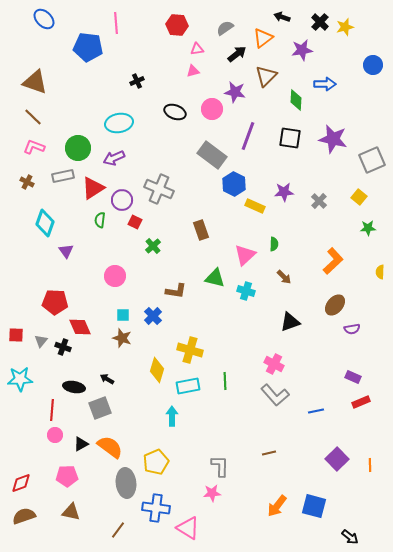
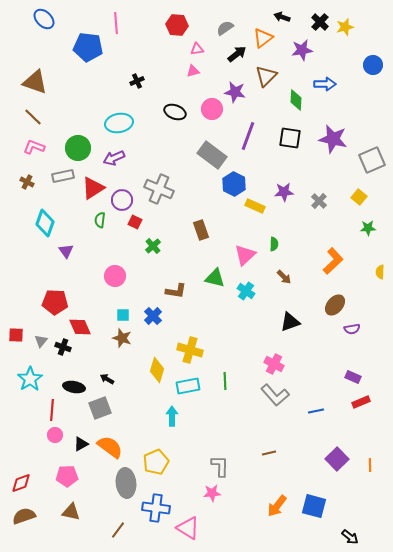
cyan cross at (246, 291): rotated 18 degrees clockwise
cyan star at (20, 379): moved 10 px right; rotated 30 degrees counterclockwise
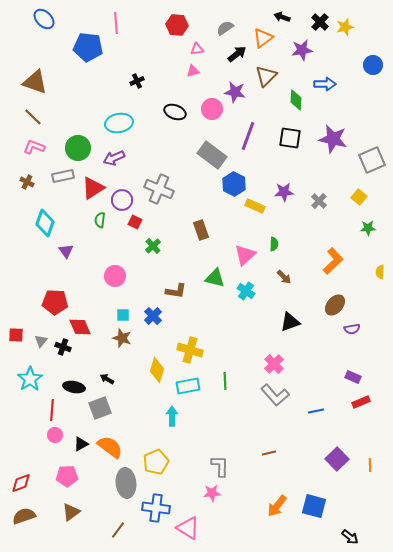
pink cross at (274, 364): rotated 18 degrees clockwise
brown triangle at (71, 512): rotated 48 degrees counterclockwise
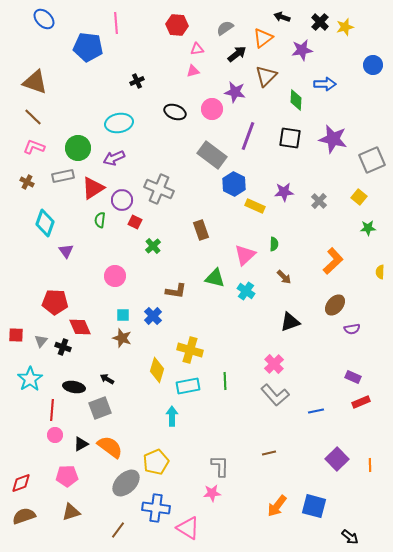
gray ellipse at (126, 483): rotated 52 degrees clockwise
brown triangle at (71, 512): rotated 18 degrees clockwise
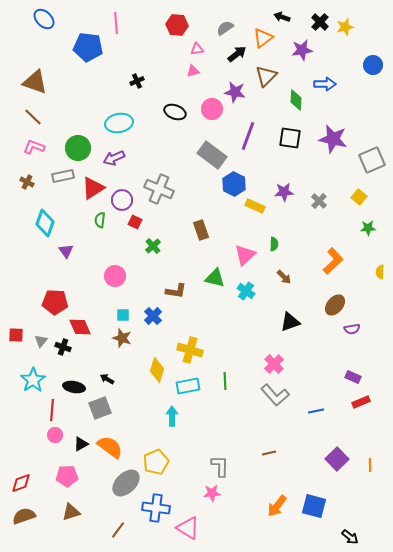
cyan star at (30, 379): moved 3 px right, 1 px down
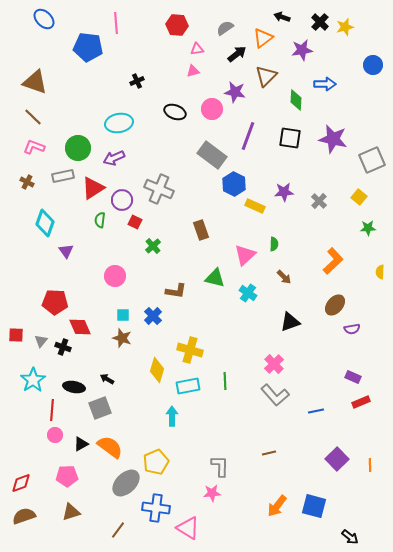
cyan cross at (246, 291): moved 2 px right, 2 px down
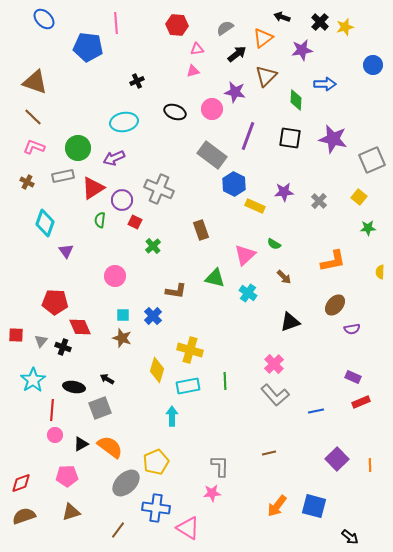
cyan ellipse at (119, 123): moved 5 px right, 1 px up
green semicircle at (274, 244): rotated 120 degrees clockwise
orange L-shape at (333, 261): rotated 32 degrees clockwise
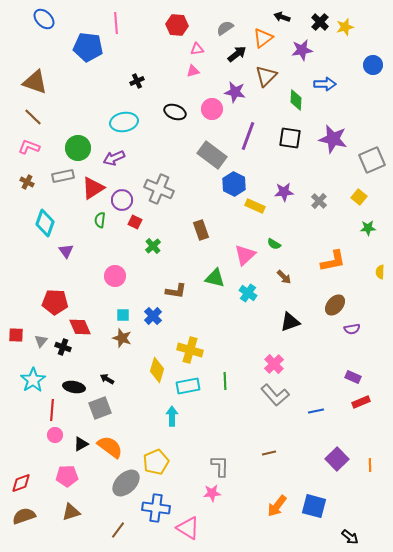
pink L-shape at (34, 147): moved 5 px left
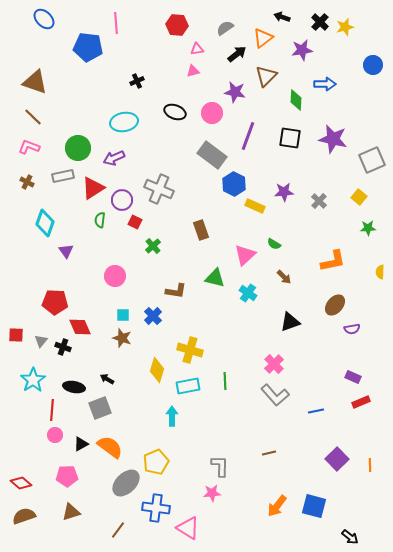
pink circle at (212, 109): moved 4 px down
red diamond at (21, 483): rotated 60 degrees clockwise
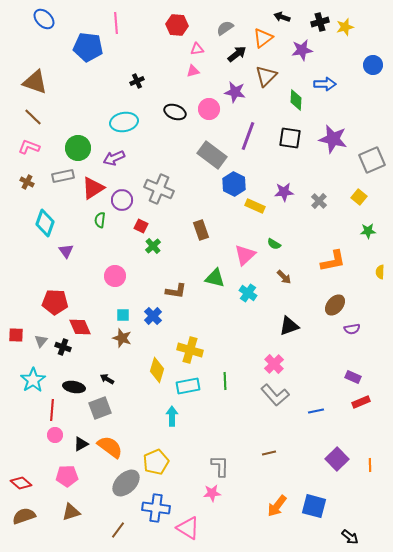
black cross at (320, 22): rotated 30 degrees clockwise
pink circle at (212, 113): moved 3 px left, 4 px up
red square at (135, 222): moved 6 px right, 4 px down
green star at (368, 228): moved 3 px down
black triangle at (290, 322): moved 1 px left, 4 px down
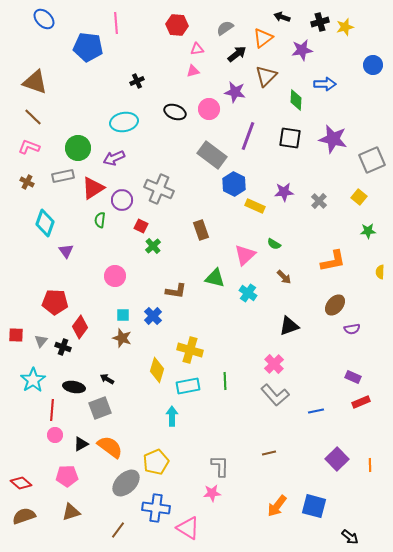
red diamond at (80, 327): rotated 60 degrees clockwise
